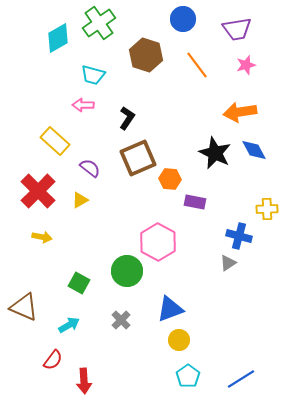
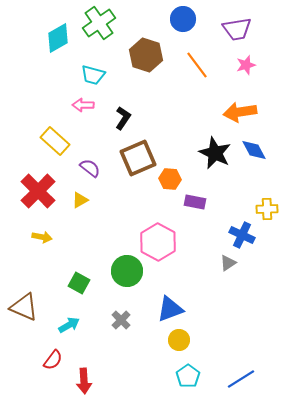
black L-shape: moved 4 px left
blue cross: moved 3 px right, 1 px up; rotated 10 degrees clockwise
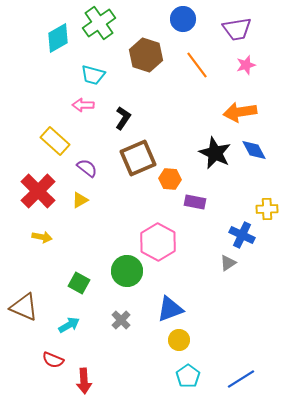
purple semicircle: moved 3 px left
red semicircle: rotated 75 degrees clockwise
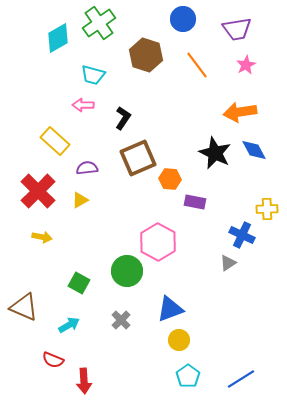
pink star: rotated 12 degrees counterclockwise
purple semicircle: rotated 45 degrees counterclockwise
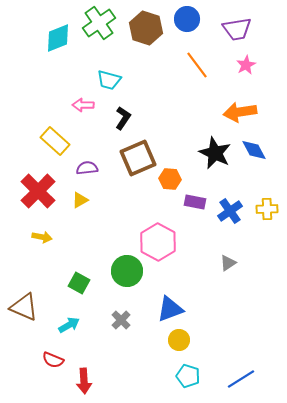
blue circle: moved 4 px right
cyan diamond: rotated 8 degrees clockwise
brown hexagon: moved 27 px up
cyan trapezoid: moved 16 px right, 5 px down
blue cross: moved 12 px left, 24 px up; rotated 30 degrees clockwise
cyan pentagon: rotated 20 degrees counterclockwise
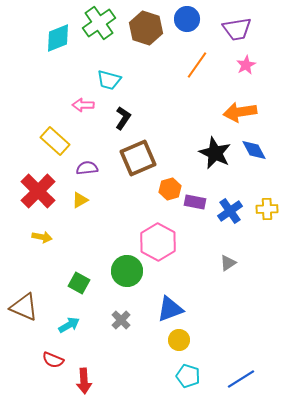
orange line: rotated 72 degrees clockwise
orange hexagon: moved 10 px down; rotated 20 degrees counterclockwise
